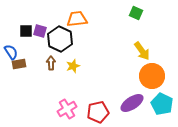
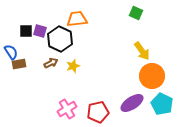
brown arrow: rotated 64 degrees clockwise
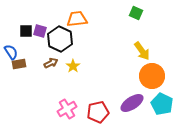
yellow star: rotated 16 degrees counterclockwise
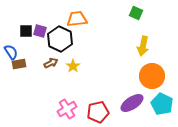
yellow arrow: moved 1 px right, 5 px up; rotated 48 degrees clockwise
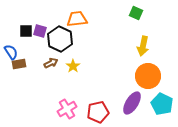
orange circle: moved 4 px left
purple ellipse: rotated 25 degrees counterclockwise
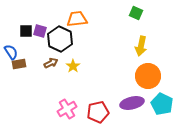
yellow arrow: moved 2 px left
purple ellipse: rotated 45 degrees clockwise
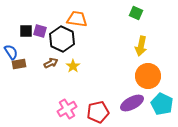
orange trapezoid: rotated 15 degrees clockwise
black hexagon: moved 2 px right
purple ellipse: rotated 15 degrees counterclockwise
